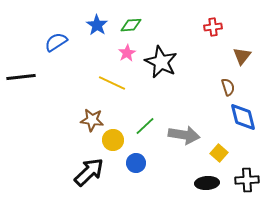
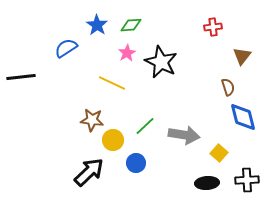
blue semicircle: moved 10 px right, 6 px down
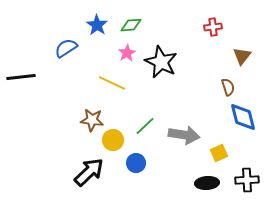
yellow square: rotated 24 degrees clockwise
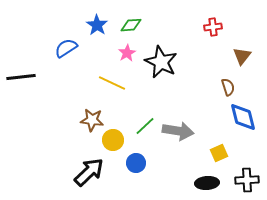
gray arrow: moved 6 px left, 4 px up
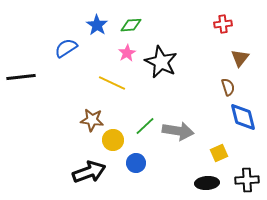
red cross: moved 10 px right, 3 px up
brown triangle: moved 2 px left, 2 px down
black arrow: rotated 24 degrees clockwise
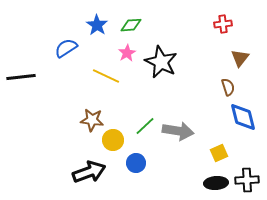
yellow line: moved 6 px left, 7 px up
black ellipse: moved 9 px right
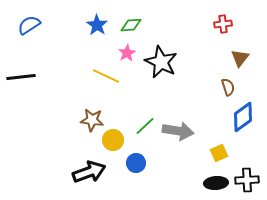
blue semicircle: moved 37 px left, 23 px up
blue diamond: rotated 68 degrees clockwise
